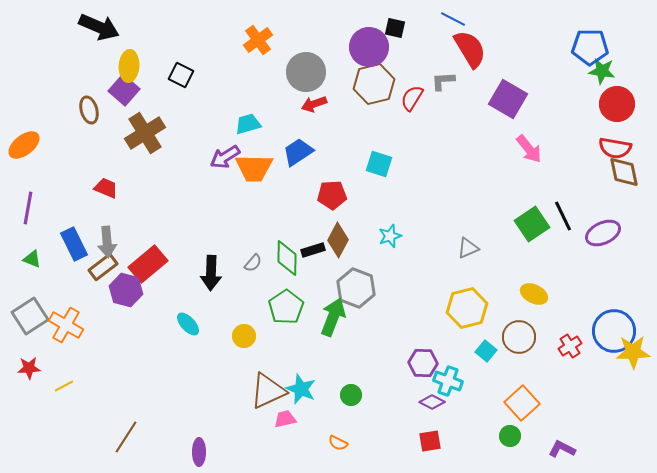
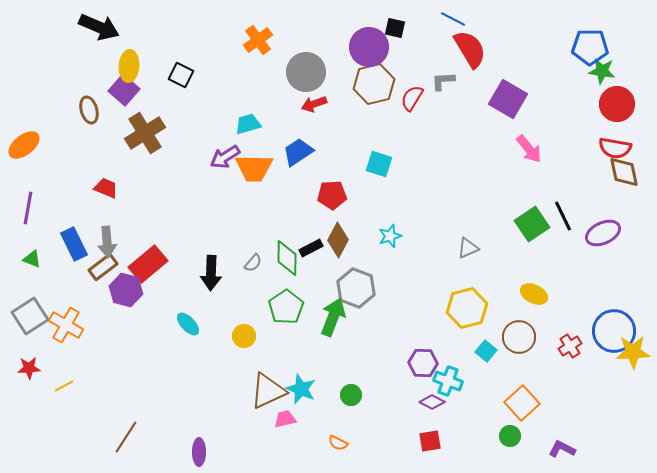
black rectangle at (313, 250): moved 2 px left, 2 px up; rotated 10 degrees counterclockwise
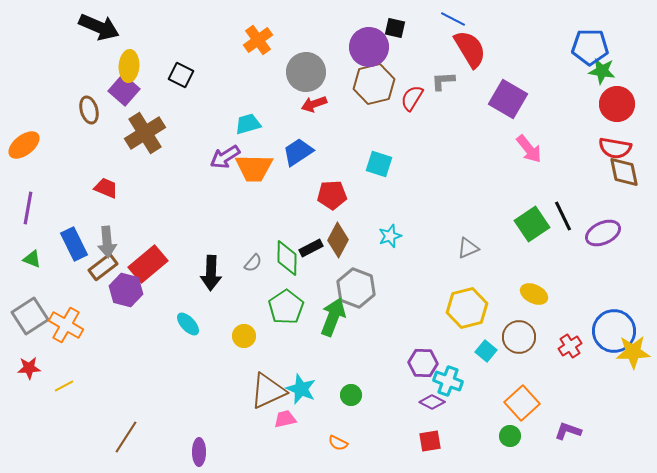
purple L-shape at (562, 449): moved 6 px right, 18 px up; rotated 8 degrees counterclockwise
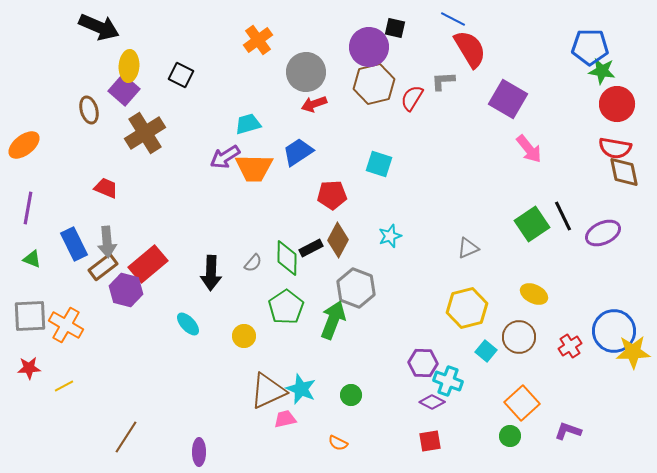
gray square at (30, 316): rotated 30 degrees clockwise
green arrow at (333, 317): moved 3 px down
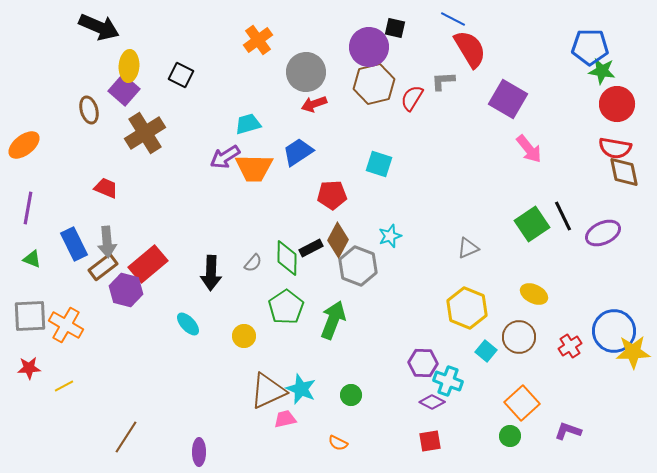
gray hexagon at (356, 288): moved 2 px right, 22 px up
yellow hexagon at (467, 308): rotated 24 degrees counterclockwise
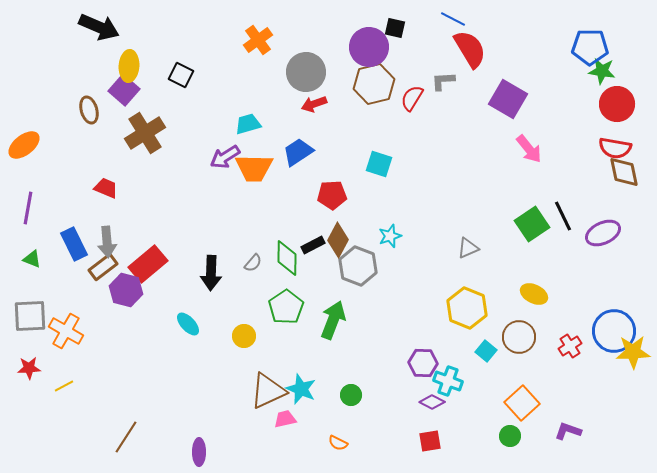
black rectangle at (311, 248): moved 2 px right, 3 px up
orange cross at (66, 325): moved 6 px down
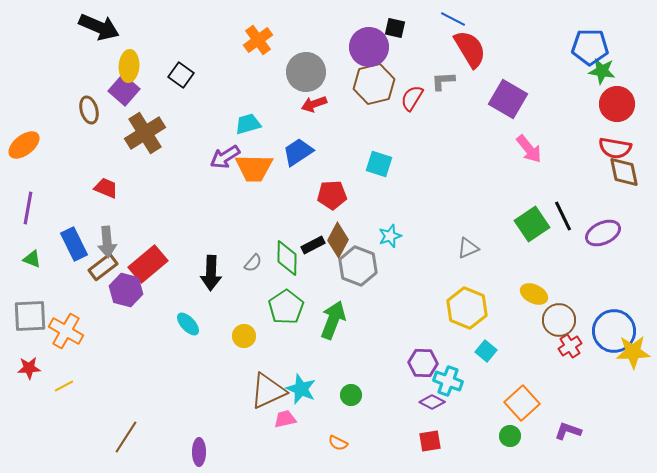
black square at (181, 75): rotated 10 degrees clockwise
brown circle at (519, 337): moved 40 px right, 17 px up
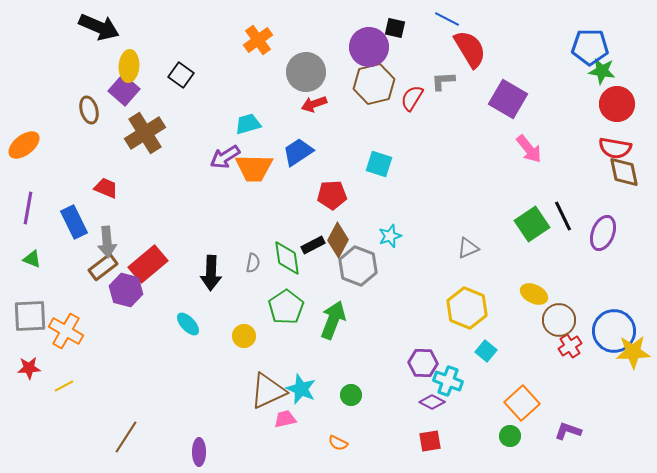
blue line at (453, 19): moved 6 px left
purple ellipse at (603, 233): rotated 44 degrees counterclockwise
blue rectangle at (74, 244): moved 22 px up
green diamond at (287, 258): rotated 9 degrees counterclockwise
gray semicircle at (253, 263): rotated 30 degrees counterclockwise
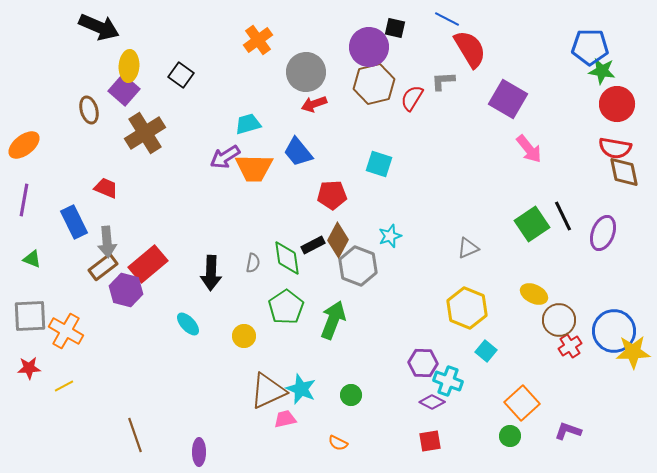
blue trapezoid at (298, 152): rotated 96 degrees counterclockwise
purple line at (28, 208): moved 4 px left, 8 px up
brown line at (126, 437): moved 9 px right, 2 px up; rotated 52 degrees counterclockwise
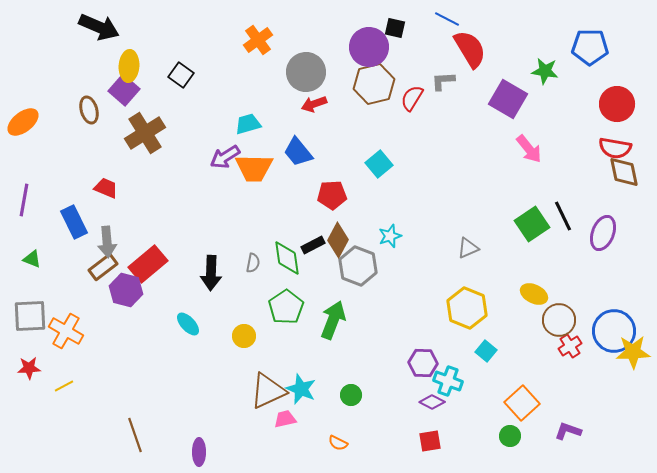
green star at (602, 71): moved 57 px left
orange ellipse at (24, 145): moved 1 px left, 23 px up
cyan square at (379, 164): rotated 32 degrees clockwise
